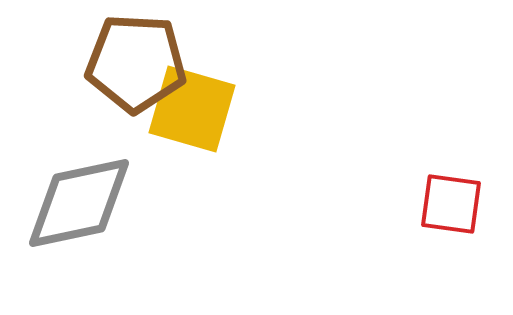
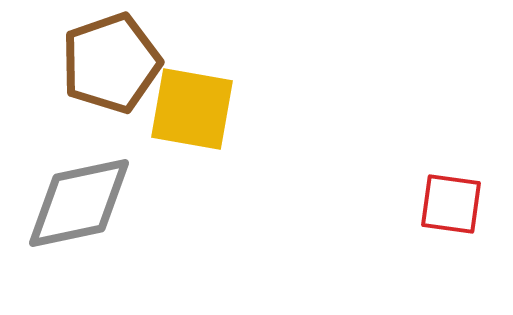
brown pentagon: moved 25 px left; rotated 22 degrees counterclockwise
yellow square: rotated 6 degrees counterclockwise
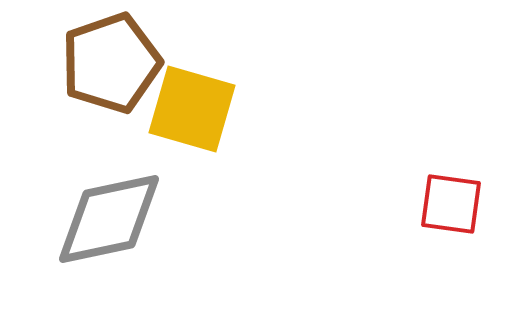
yellow square: rotated 6 degrees clockwise
gray diamond: moved 30 px right, 16 px down
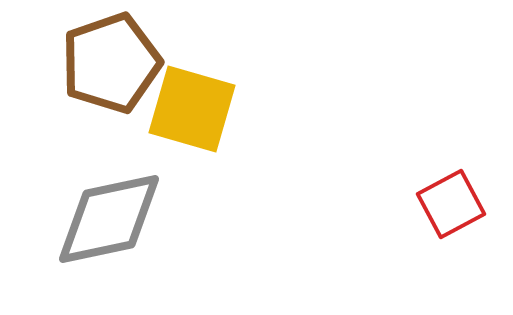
red square: rotated 36 degrees counterclockwise
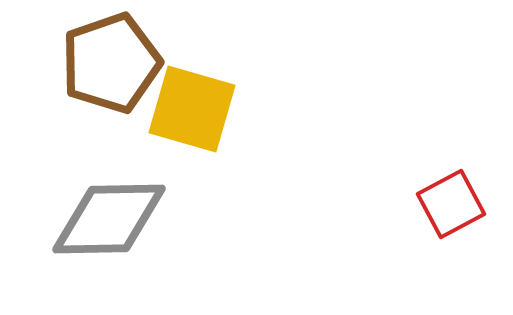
gray diamond: rotated 11 degrees clockwise
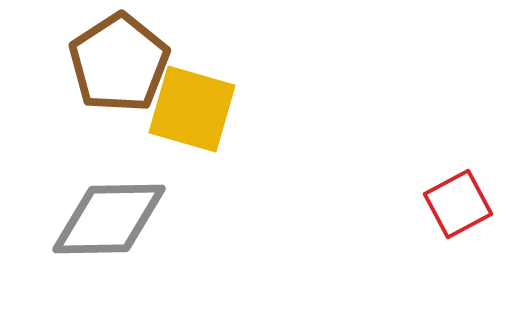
brown pentagon: moved 8 px right; rotated 14 degrees counterclockwise
red square: moved 7 px right
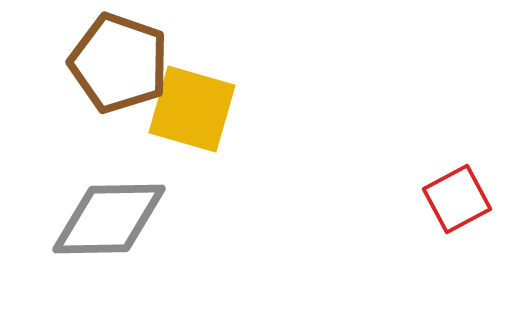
brown pentagon: rotated 20 degrees counterclockwise
red square: moved 1 px left, 5 px up
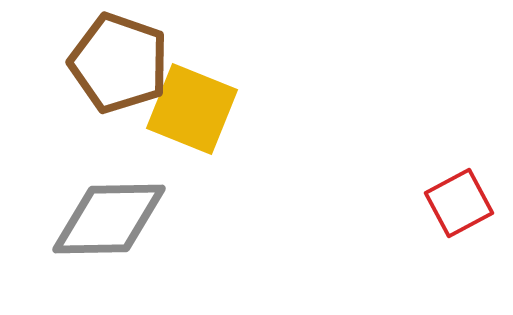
yellow square: rotated 6 degrees clockwise
red square: moved 2 px right, 4 px down
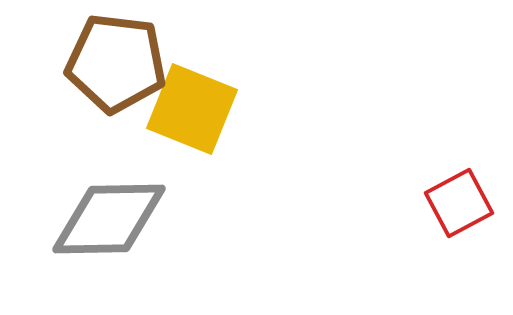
brown pentagon: moved 3 px left; rotated 12 degrees counterclockwise
